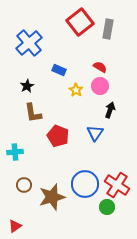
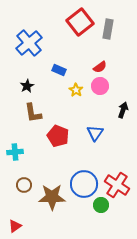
red semicircle: rotated 112 degrees clockwise
black arrow: moved 13 px right
blue circle: moved 1 px left
brown star: rotated 16 degrees clockwise
green circle: moved 6 px left, 2 px up
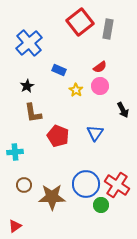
black arrow: rotated 133 degrees clockwise
blue circle: moved 2 px right
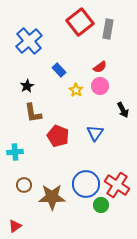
blue cross: moved 2 px up
blue rectangle: rotated 24 degrees clockwise
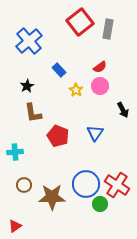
green circle: moved 1 px left, 1 px up
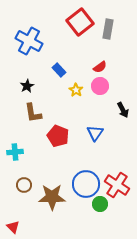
blue cross: rotated 20 degrees counterclockwise
red triangle: moved 2 px left, 1 px down; rotated 40 degrees counterclockwise
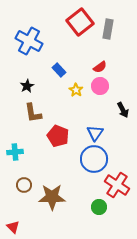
blue circle: moved 8 px right, 25 px up
green circle: moved 1 px left, 3 px down
